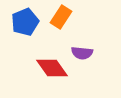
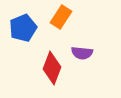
blue pentagon: moved 2 px left, 6 px down
red diamond: rotated 56 degrees clockwise
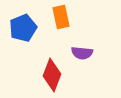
orange rectangle: rotated 45 degrees counterclockwise
red diamond: moved 7 px down
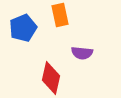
orange rectangle: moved 1 px left, 2 px up
red diamond: moved 1 px left, 3 px down; rotated 8 degrees counterclockwise
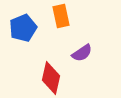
orange rectangle: moved 1 px right, 1 px down
purple semicircle: rotated 40 degrees counterclockwise
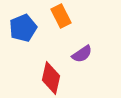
orange rectangle: rotated 15 degrees counterclockwise
purple semicircle: moved 1 px down
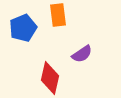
orange rectangle: moved 3 px left, 1 px up; rotated 20 degrees clockwise
red diamond: moved 1 px left
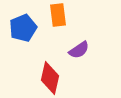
purple semicircle: moved 3 px left, 4 px up
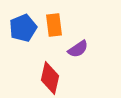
orange rectangle: moved 4 px left, 10 px down
purple semicircle: moved 1 px left, 1 px up
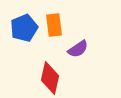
blue pentagon: moved 1 px right
